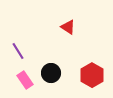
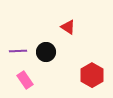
purple line: rotated 60 degrees counterclockwise
black circle: moved 5 px left, 21 px up
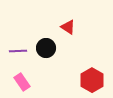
black circle: moved 4 px up
red hexagon: moved 5 px down
pink rectangle: moved 3 px left, 2 px down
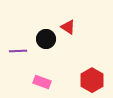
black circle: moved 9 px up
pink rectangle: moved 20 px right; rotated 36 degrees counterclockwise
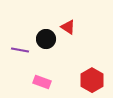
purple line: moved 2 px right, 1 px up; rotated 12 degrees clockwise
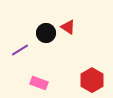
black circle: moved 6 px up
purple line: rotated 42 degrees counterclockwise
pink rectangle: moved 3 px left, 1 px down
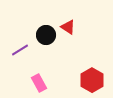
black circle: moved 2 px down
pink rectangle: rotated 42 degrees clockwise
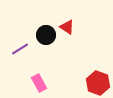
red triangle: moved 1 px left
purple line: moved 1 px up
red hexagon: moved 6 px right, 3 px down; rotated 10 degrees counterclockwise
